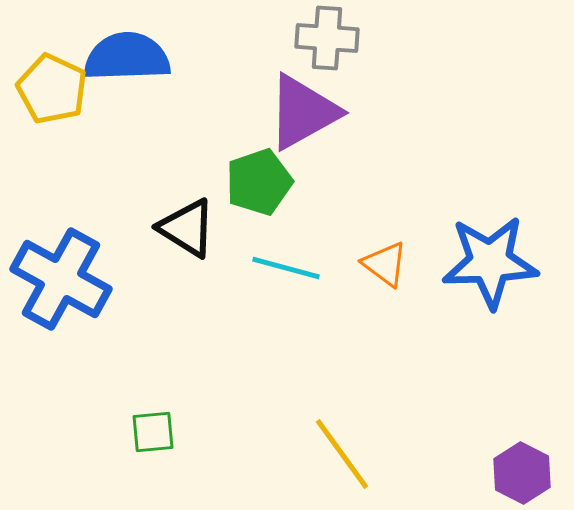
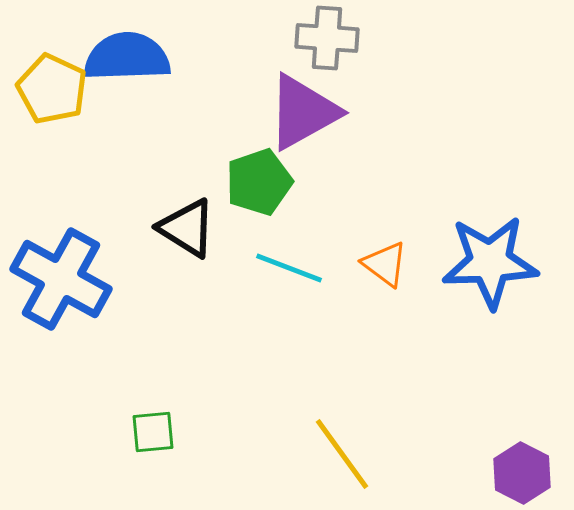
cyan line: moved 3 px right; rotated 6 degrees clockwise
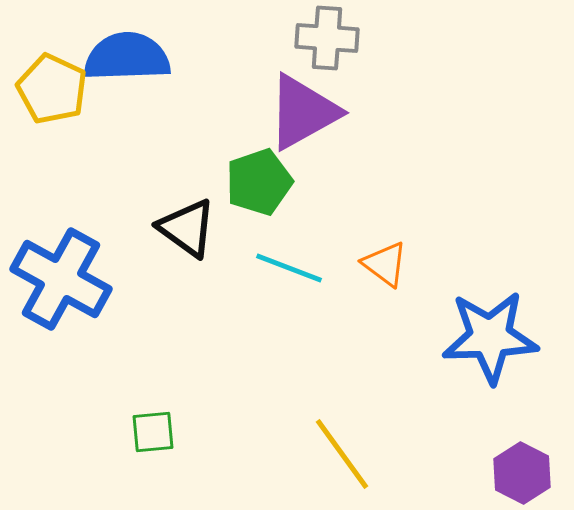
black triangle: rotated 4 degrees clockwise
blue star: moved 75 px down
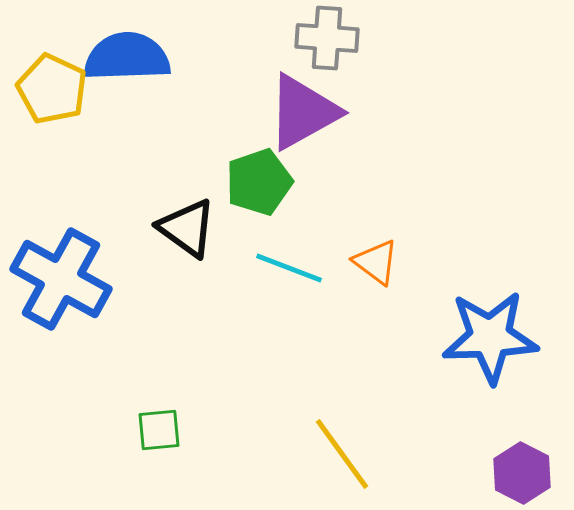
orange triangle: moved 9 px left, 2 px up
green square: moved 6 px right, 2 px up
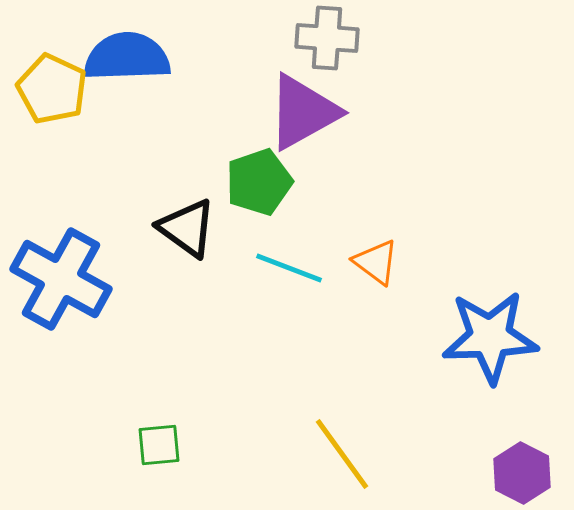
green square: moved 15 px down
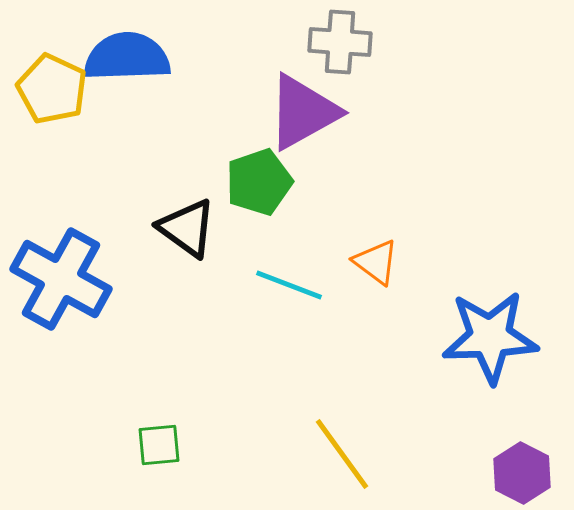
gray cross: moved 13 px right, 4 px down
cyan line: moved 17 px down
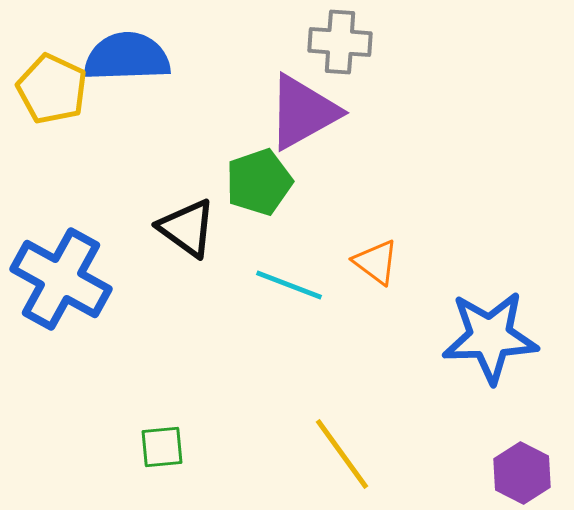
green square: moved 3 px right, 2 px down
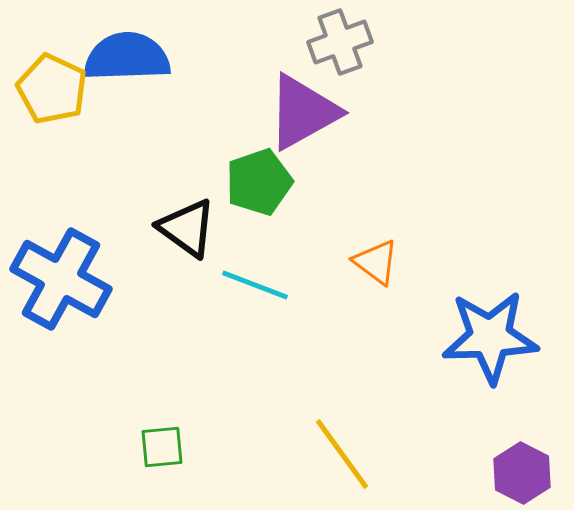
gray cross: rotated 24 degrees counterclockwise
cyan line: moved 34 px left
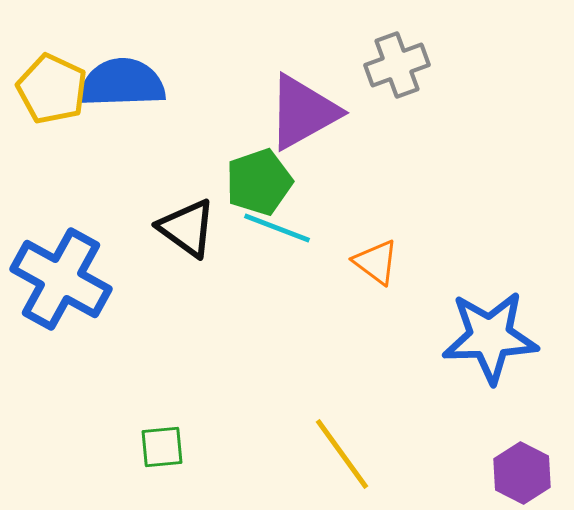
gray cross: moved 57 px right, 23 px down
blue semicircle: moved 5 px left, 26 px down
cyan line: moved 22 px right, 57 px up
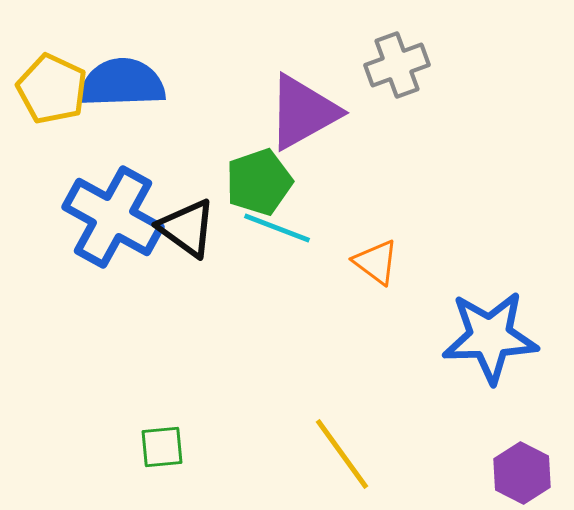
blue cross: moved 52 px right, 62 px up
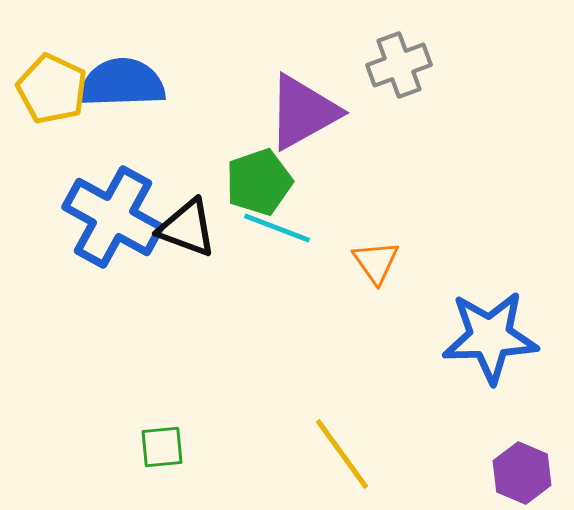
gray cross: moved 2 px right
black triangle: rotated 16 degrees counterclockwise
orange triangle: rotated 18 degrees clockwise
purple hexagon: rotated 4 degrees counterclockwise
